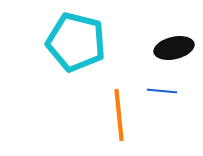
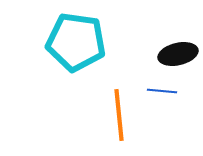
cyan pentagon: rotated 6 degrees counterclockwise
black ellipse: moved 4 px right, 6 px down
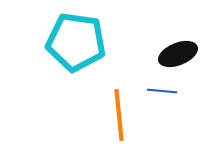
black ellipse: rotated 9 degrees counterclockwise
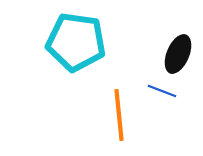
black ellipse: rotated 45 degrees counterclockwise
blue line: rotated 16 degrees clockwise
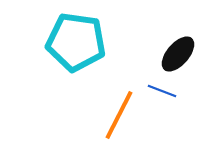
black ellipse: rotated 18 degrees clockwise
orange line: rotated 33 degrees clockwise
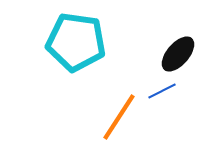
blue line: rotated 48 degrees counterclockwise
orange line: moved 2 px down; rotated 6 degrees clockwise
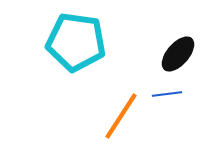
blue line: moved 5 px right, 3 px down; rotated 20 degrees clockwise
orange line: moved 2 px right, 1 px up
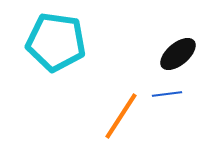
cyan pentagon: moved 20 px left
black ellipse: rotated 9 degrees clockwise
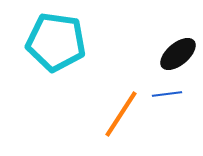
orange line: moved 2 px up
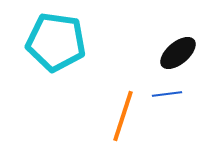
black ellipse: moved 1 px up
orange line: moved 2 px right, 2 px down; rotated 15 degrees counterclockwise
